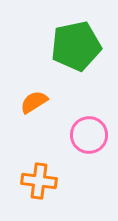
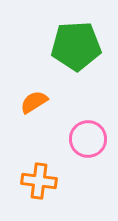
green pentagon: rotated 9 degrees clockwise
pink circle: moved 1 px left, 4 px down
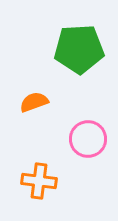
green pentagon: moved 3 px right, 3 px down
orange semicircle: rotated 12 degrees clockwise
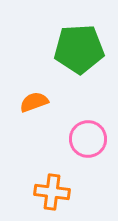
orange cross: moved 13 px right, 11 px down
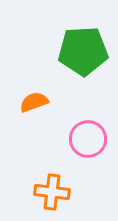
green pentagon: moved 4 px right, 2 px down
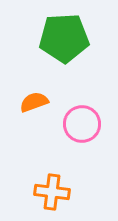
green pentagon: moved 19 px left, 13 px up
pink circle: moved 6 px left, 15 px up
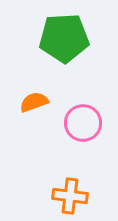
pink circle: moved 1 px right, 1 px up
orange cross: moved 18 px right, 4 px down
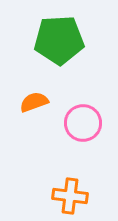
green pentagon: moved 5 px left, 2 px down
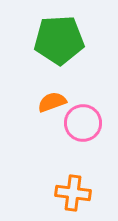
orange semicircle: moved 18 px right
orange cross: moved 3 px right, 3 px up
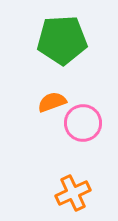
green pentagon: moved 3 px right
orange cross: rotated 32 degrees counterclockwise
